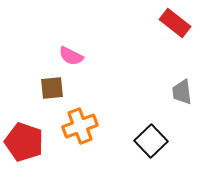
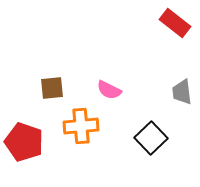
pink semicircle: moved 38 px right, 34 px down
orange cross: moved 1 px right; rotated 16 degrees clockwise
black square: moved 3 px up
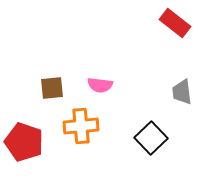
pink semicircle: moved 9 px left, 5 px up; rotated 20 degrees counterclockwise
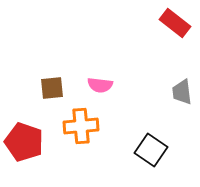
black square: moved 12 px down; rotated 12 degrees counterclockwise
